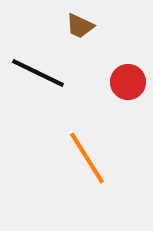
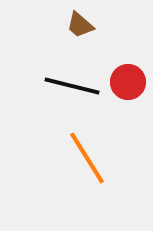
brown trapezoid: moved 1 px up; rotated 16 degrees clockwise
black line: moved 34 px right, 13 px down; rotated 12 degrees counterclockwise
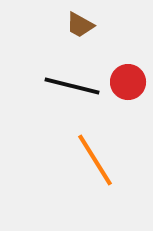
brown trapezoid: rotated 12 degrees counterclockwise
orange line: moved 8 px right, 2 px down
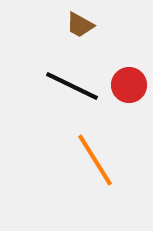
red circle: moved 1 px right, 3 px down
black line: rotated 12 degrees clockwise
